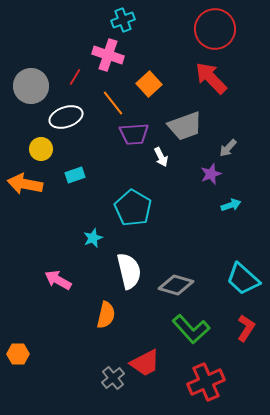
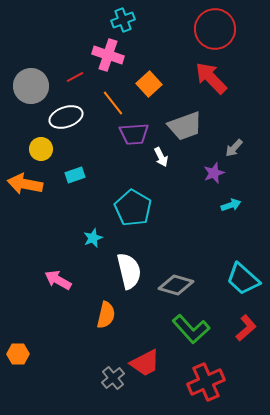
red line: rotated 30 degrees clockwise
gray arrow: moved 6 px right
purple star: moved 3 px right, 1 px up
red L-shape: rotated 16 degrees clockwise
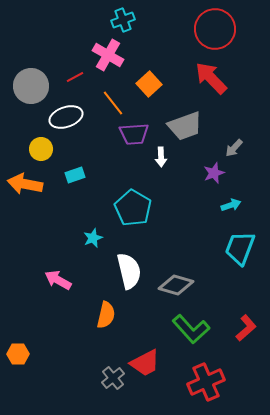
pink cross: rotated 12 degrees clockwise
white arrow: rotated 24 degrees clockwise
cyan trapezoid: moved 3 px left, 31 px up; rotated 69 degrees clockwise
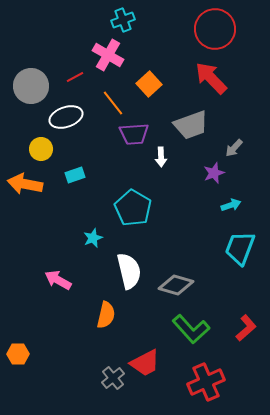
gray trapezoid: moved 6 px right, 1 px up
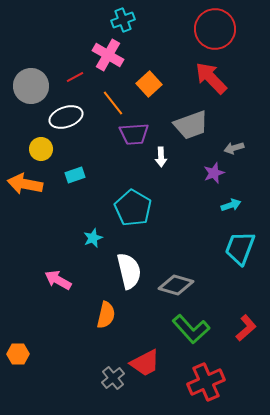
gray arrow: rotated 30 degrees clockwise
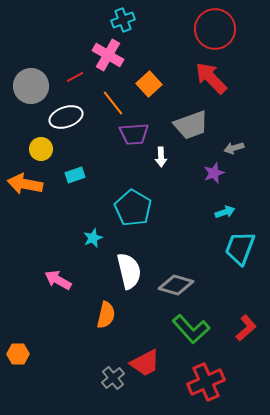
cyan arrow: moved 6 px left, 7 px down
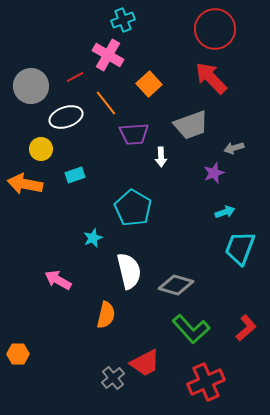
orange line: moved 7 px left
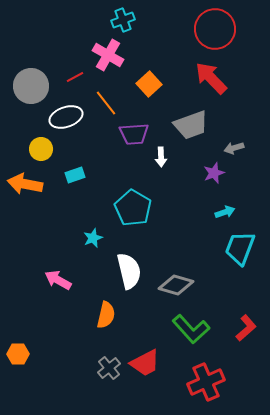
gray cross: moved 4 px left, 10 px up
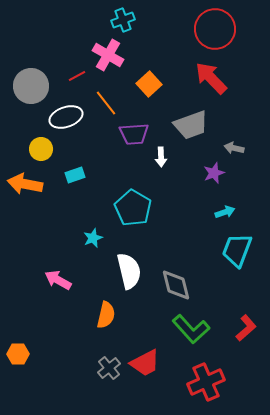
red line: moved 2 px right, 1 px up
gray arrow: rotated 30 degrees clockwise
cyan trapezoid: moved 3 px left, 2 px down
gray diamond: rotated 60 degrees clockwise
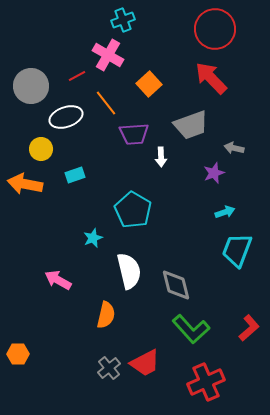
cyan pentagon: moved 2 px down
red L-shape: moved 3 px right
